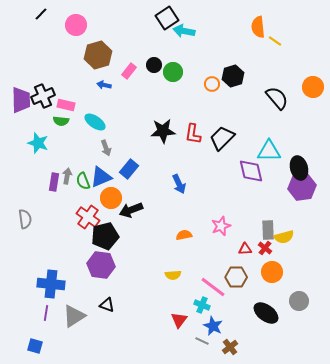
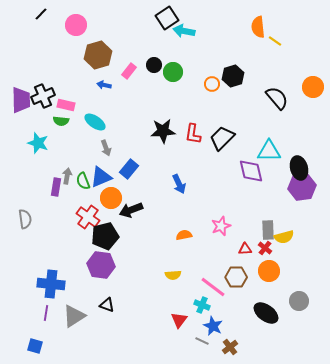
purple rectangle at (54, 182): moved 2 px right, 5 px down
orange circle at (272, 272): moved 3 px left, 1 px up
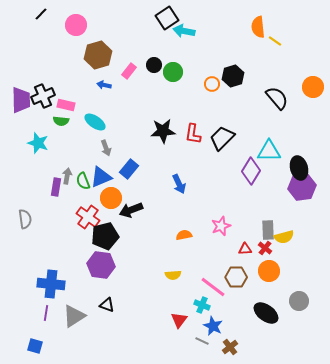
purple diamond at (251, 171): rotated 44 degrees clockwise
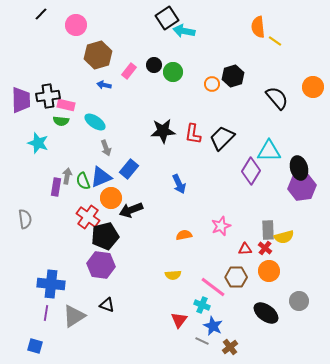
black cross at (43, 96): moved 5 px right; rotated 15 degrees clockwise
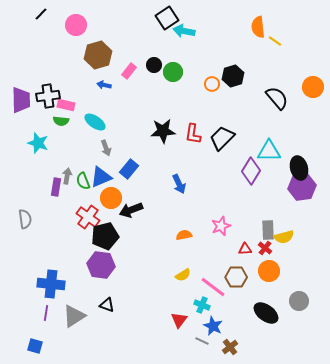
yellow semicircle at (173, 275): moved 10 px right; rotated 28 degrees counterclockwise
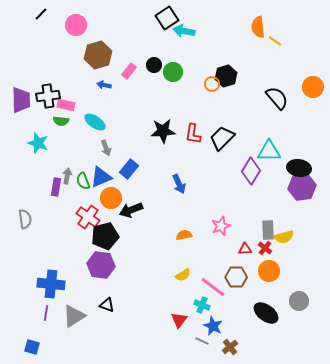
black hexagon at (233, 76): moved 7 px left
black ellipse at (299, 168): rotated 65 degrees counterclockwise
blue square at (35, 346): moved 3 px left, 1 px down
